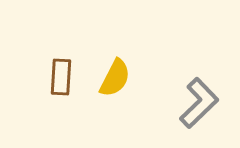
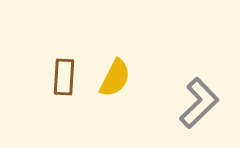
brown rectangle: moved 3 px right
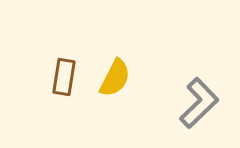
brown rectangle: rotated 6 degrees clockwise
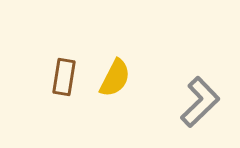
gray L-shape: moved 1 px right, 1 px up
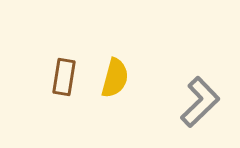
yellow semicircle: rotated 12 degrees counterclockwise
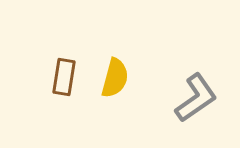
gray L-shape: moved 4 px left, 4 px up; rotated 9 degrees clockwise
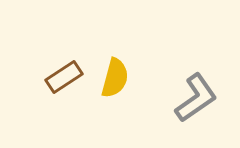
brown rectangle: rotated 48 degrees clockwise
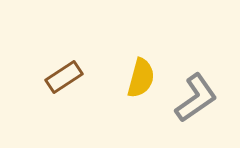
yellow semicircle: moved 26 px right
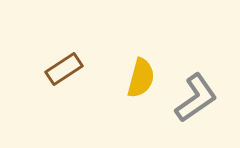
brown rectangle: moved 8 px up
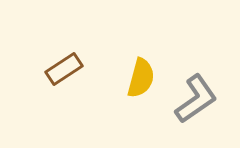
gray L-shape: moved 1 px down
